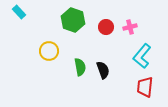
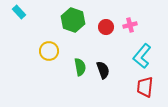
pink cross: moved 2 px up
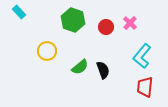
pink cross: moved 2 px up; rotated 32 degrees counterclockwise
yellow circle: moved 2 px left
green semicircle: rotated 60 degrees clockwise
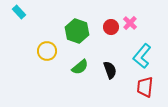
green hexagon: moved 4 px right, 11 px down
red circle: moved 5 px right
black semicircle: moved 7 px right
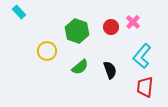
pink cross: moved 3 px right, 1 px up
